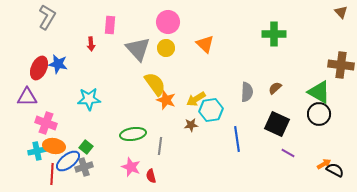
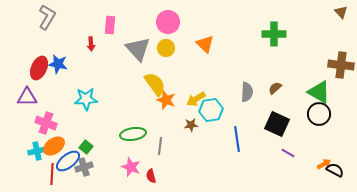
cyan star: moved 3 px left
orange ellipse: rotated 45 degrees counterclockwise
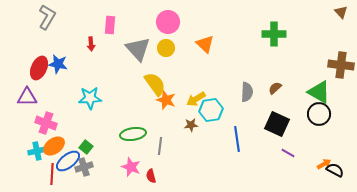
cyan star: moved 4 px right, 1 px up
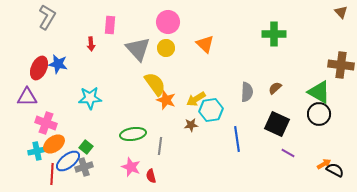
orange ellipse: moved 2 px up
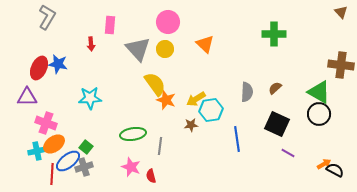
yellow circle: moved 1 px left, 1 px down
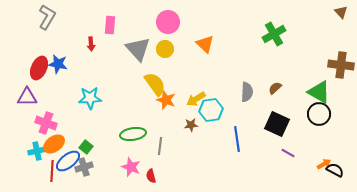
green cross: rotated 30 degrees counterclockwise
red line: moved 3 px up
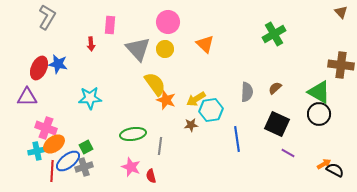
pink cross: moved 5 px down
green square: rotated 24 degrees clockwise
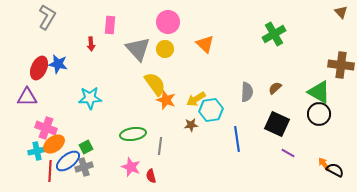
orange arrow: rotated 96 degrees counterclockwise
red line: moved 2 px left
